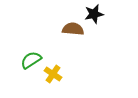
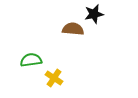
green semicircle: rotated 25 degrees clockwise
yellow cross: moved 1 px right, 4 px down
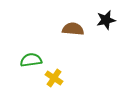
black star: moved 12 px right, 6 px down
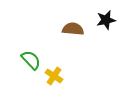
green semicircle: rotated 55 degrees clockwise
yellow cross: moved 2 px up
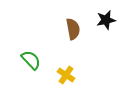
brown semicircle: rotated 75 degrees clockwise
yellow cross: moved 12 px right, 1 px up
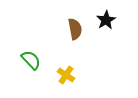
black star: rotated 18 degrees counterclockwise
brown semicircle: moved 2 px right
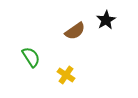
brown semicircle: moved 2 px down; rotated 65 degrees clockwise
green semicircle: moved 3 px up; rotated 10 degrees clockwise
